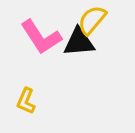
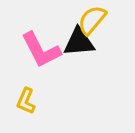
pink L-shape: moved 13 px down; rotated 6 degrees clockwise
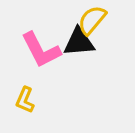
yellow L-shape: moved 1 px left, 1 px up
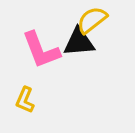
yellow semicircle: rotated 12 degrees clockwise
pink L-shape: rotated 6 degrees clockwise
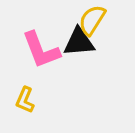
yellow semicircle: rotated 20 degrees counterclockwise
